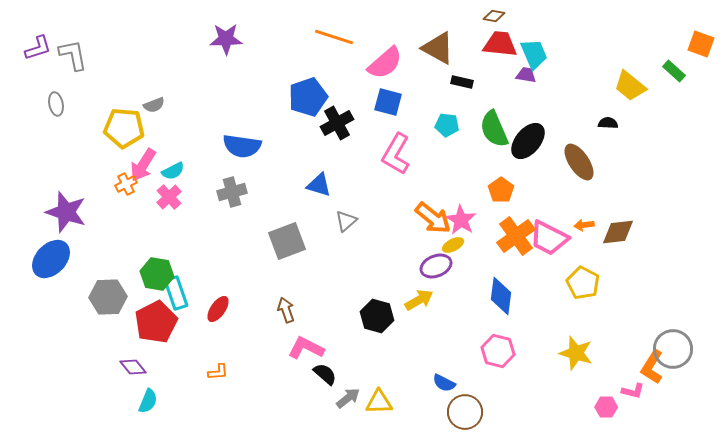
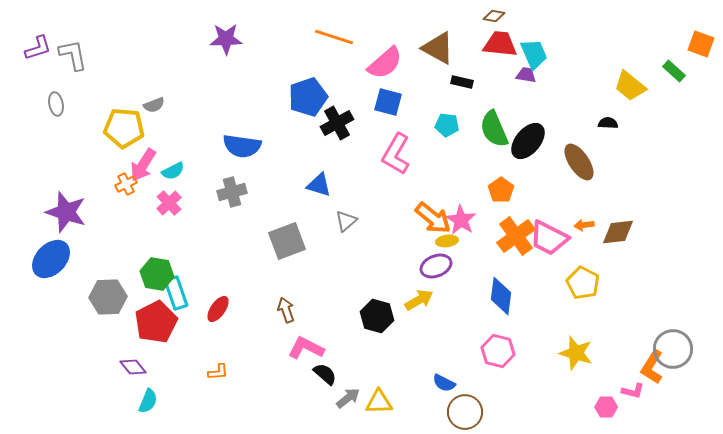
pink cross at (169, 197): moved 6 px down
yellow ellipse at (453, 245): moved 6 px left, 4 px up; rotated 20 degrees clockwise
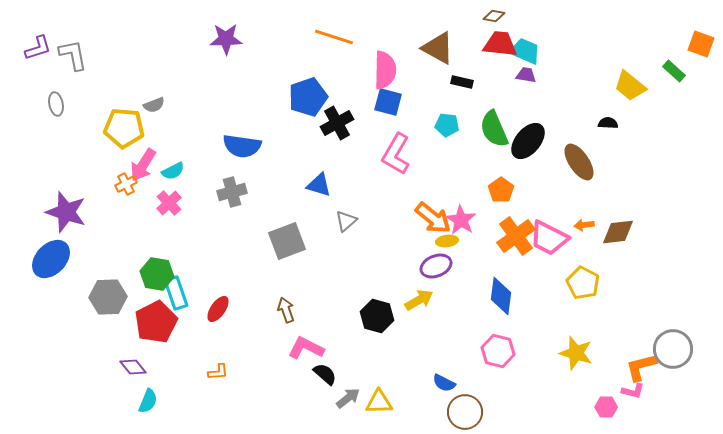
cyan trapezoid at (534, 54): moved 9 px left, 3 px up; rotated 44 degrees counterclockwise
pink semicircle at (385, 63): moved 7 px down; rotated 48 degrees counterclockwise
orange L-shape at (652, 367): moved 11 px left; rotated 44 degrees clockwise
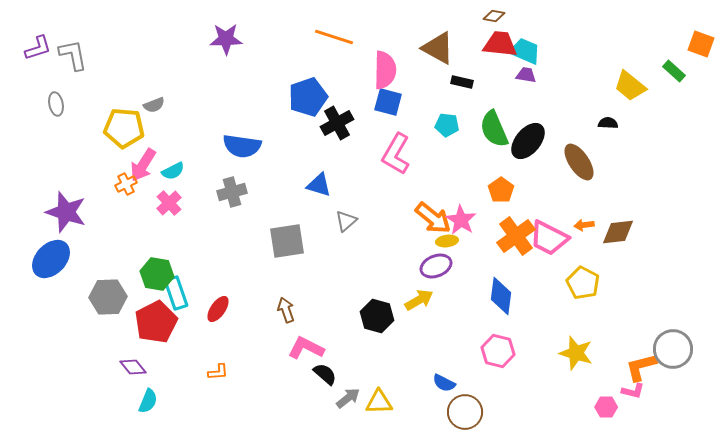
gray square at (287, 241): rotated 12 degrees clockwise
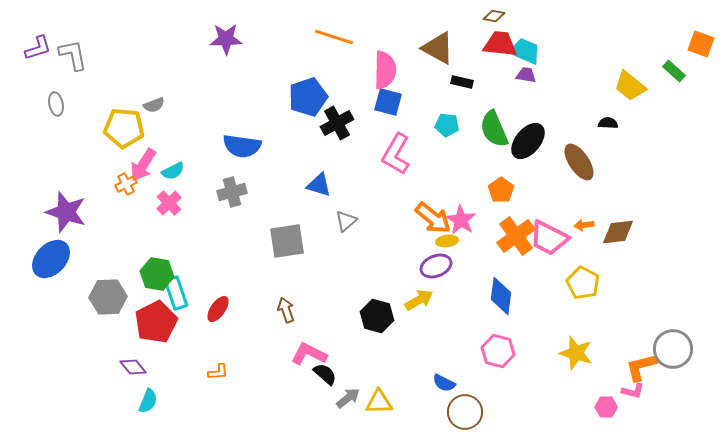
pink L-shape at (306, 348): moved 3 px right, 6 px down
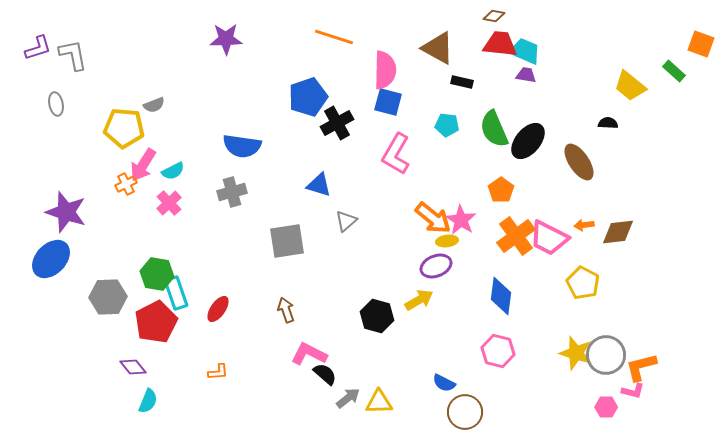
gray circle at (673, 349): moved 67 px left, 6 px down
